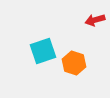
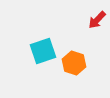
red arrow: moved 2 px right; rotated 30 degrees counterclockwise
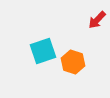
orange hexagon: moved 1 px left, 1 px up
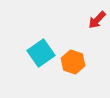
cyan square: moved 2 px left, 2 px down; rotated 16 degrees counterclockwise
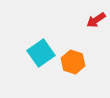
red arrow: moved 1 px left; rotated 12 degrees clockwise
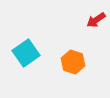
cyan square: moved 15 px left
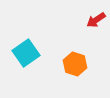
orange hexagon: moved 2 px right, 2 px down
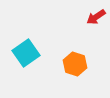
red arrow: moved 3 px up
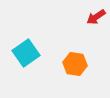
orange hexagon: rotated 10 degrees counterclockwise
